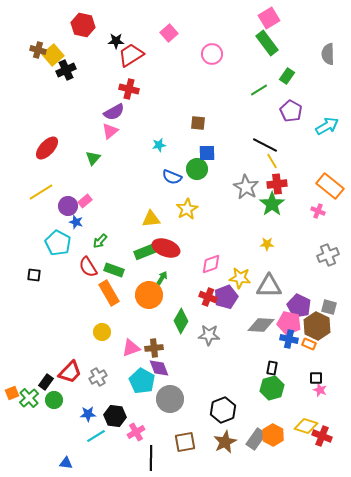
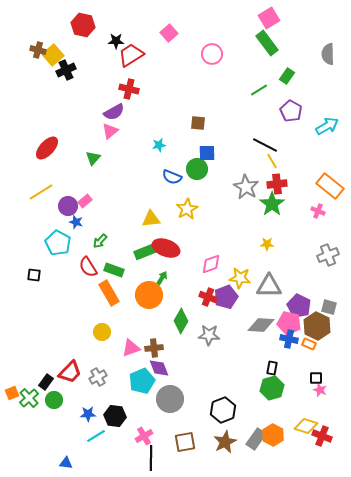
cyan pentagon at (142, 381): rotated 20 degrees clockwise
pink cross at (136, 432): moved 8 px right, 4 px down
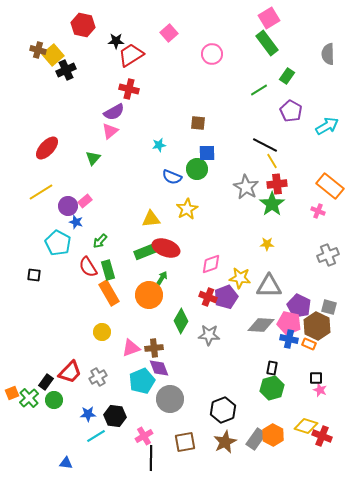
green rectangle at (114, 270): moved 6 px left; rotated 54 degrees clockwise
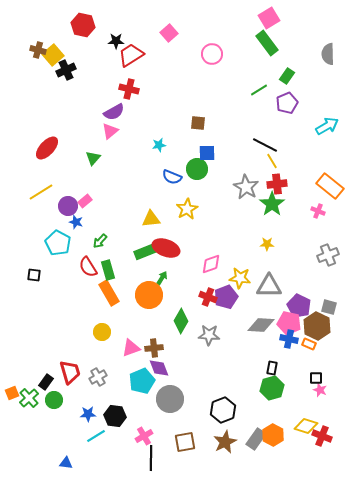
purple pentagon at (291, 111): moved 4 px left, 8 px up; rotated 20 degrees clockwise
red trapezoid at (70, 372): rotated 60 degrees counterclockwise
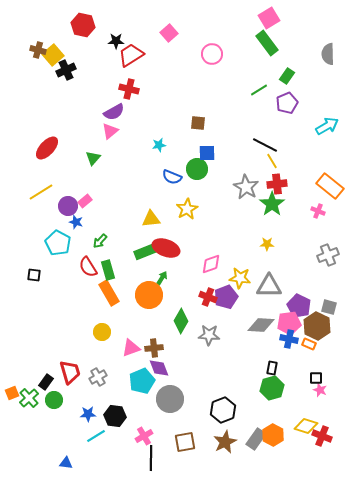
pink pentagon at (289, 323): rotated 20 degrees counterclockwise
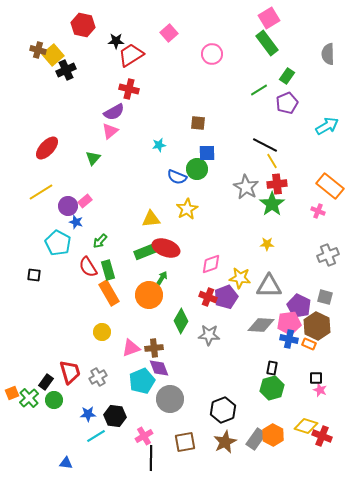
blue semicircle at (172, 177): moved 5 px right
gray square at (329, 307): moved 4 px left, 10 px up
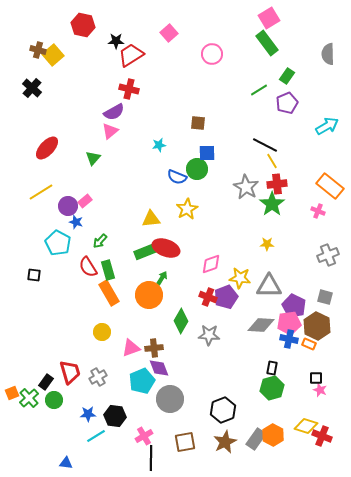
black cross at (66, 70): moved 34 px left, 18 px down; rotated 24 degrees counterclockwise
purple pentagon at (299, 306): moved 5 px left
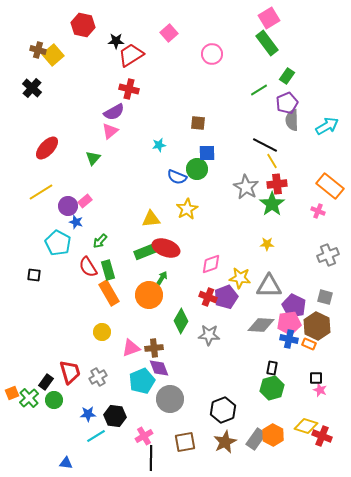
gray semicircle at (328, 54): moved 36 px left, 66 px down
